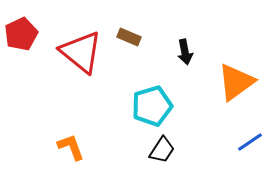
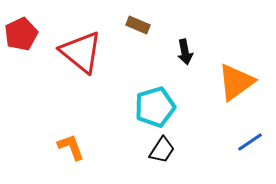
brown rectangle: moved 9 px right, 12 px up
cyan pentagon: moved 3 px right, 1 px down
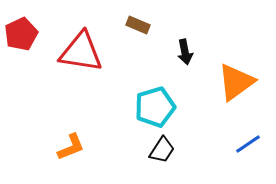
red triangle: rotated 30 degrees counterclockwise
blue line: moved 2 px left, 2 px down
orange L-shape: rotated 88 degrees clockwise
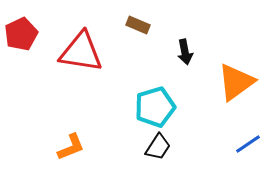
black trapezoid: moved 4 px left, 3 px up
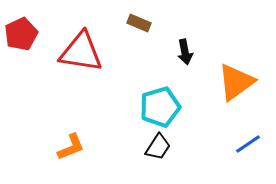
brown rectangle: moved 1 px right, 2 px up
cyan pentagon: moved 5 px right
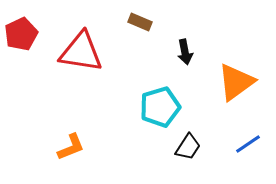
brown rectangle: moved 1 px right, 1 px up
black trapezoid: moved 30 px right
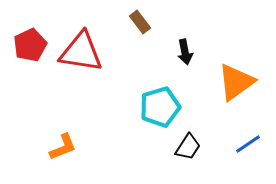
brown rectangle: rotated 30 degrees clockwise
red pentagon: moved 9 px right, 11 px down
orange L-shape: moved 8 px left
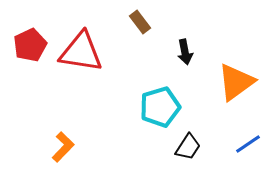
orange L-shape: rotated 24 degrees counterclockwise
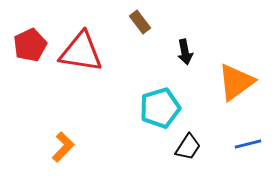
cyan pentagon: moved 1 px down
blue line: rotated 20 degrees clockwise
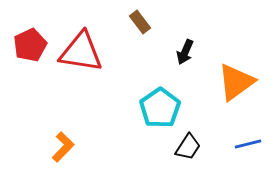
black arrow: rotated 35 degrees clockwise
cyan pentagon: rotated 18 degrees counterclockwise
